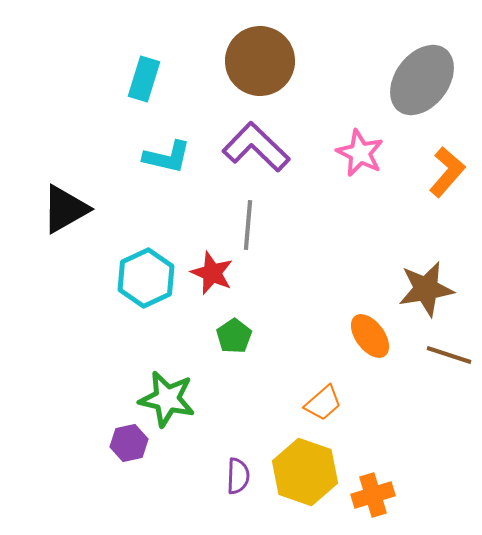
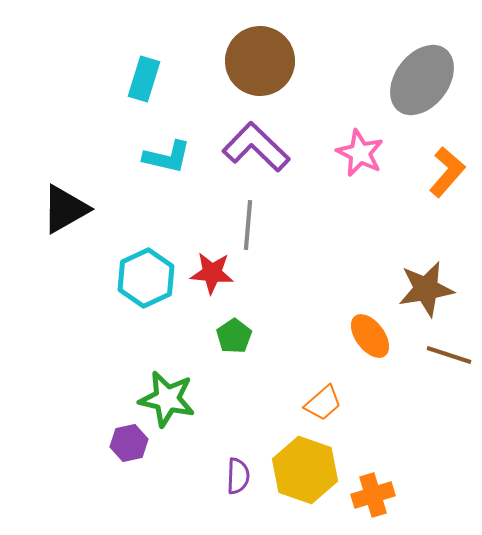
red star: rotated 18 degrees counterclockwise
yellow hexagon: moved 2 px up
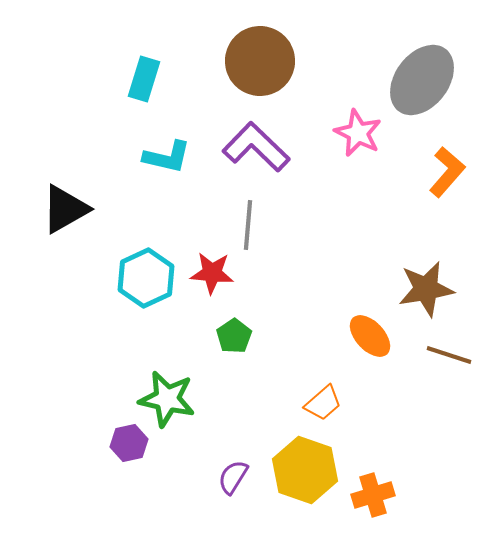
pink star: moved 2 px left, 20 px up
orange ellipse: rotated 6 degrees counterclockwise
purple semicircle: moved 5 px left, 1 px down; rotated 150 degrees counterclockwise
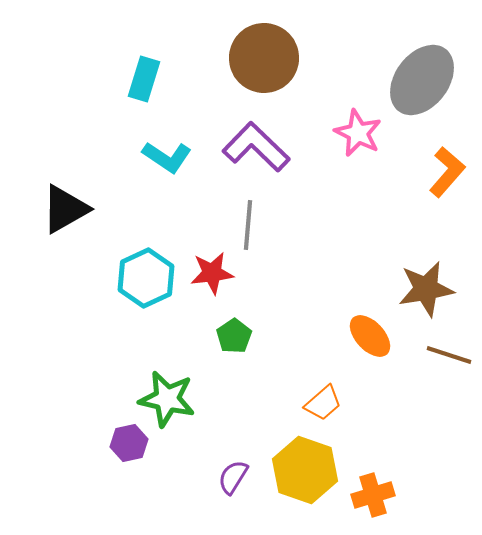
brown circle: moved 4 px right, 3 px up
cyan L-shape: rotated 21 degrees clockwise
red star: rotated 12 degrees counterclockwise
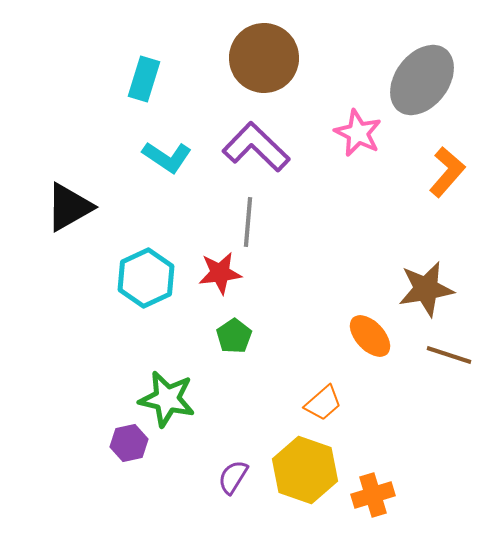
black triangle: moved 4 px right, 2 px up
gray line: moved 3 px up
red star: moved 8 px right
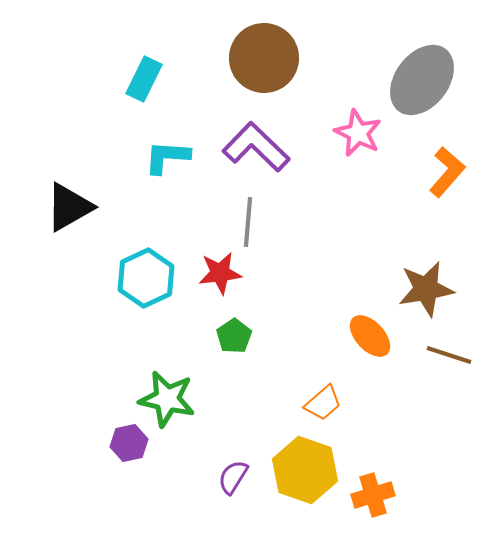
cyan rectangle: rotated 9 degrees clockwise
cyan L-shape: rotated 150 degrees clockwise
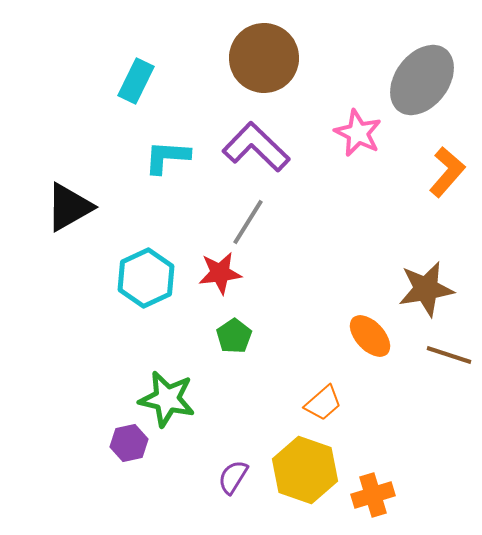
cyan rectangle: moved 8 px left, 2 px down
gray line: rotated 27 degrees clockwise
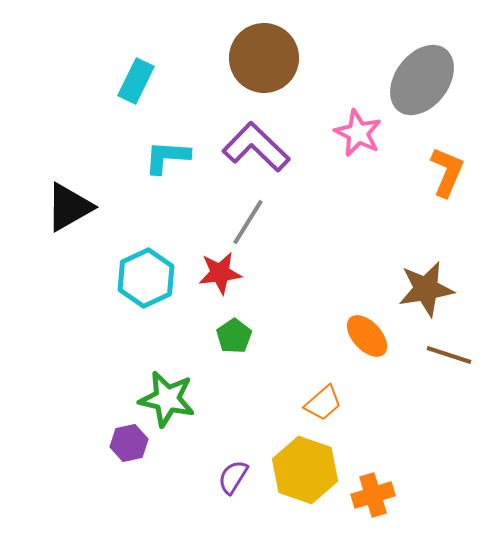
orange L-shape: rotated 18 degrees counterclockwise
orange ellipse: moved 3 px left
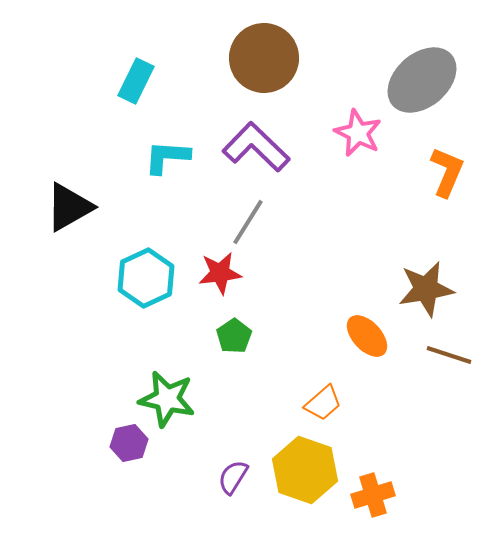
gray ellipse: rotated 12 degrees clockwise
